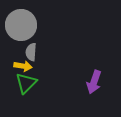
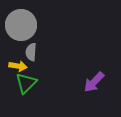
yellow arrow: moved 5 px left
purple arrow: rotated 25 degrees clockwise
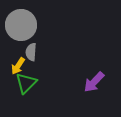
yellow arrow: rotated 114 degrees clockwise
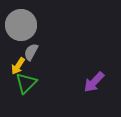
gray semicircle: rotated 24 degrees clockwise
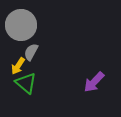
green triangle: rotated 35 degrees counterclockwise
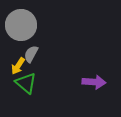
gray semicircle: moved 2 px down
purple arrow: rotated 130 degrees counterclockwise
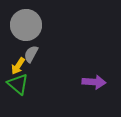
gray circle: moved 5 px right
green triangle: moved 8 px left, 1 px down
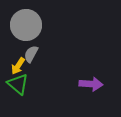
purple arrow: moved 3 px left, 2 px down
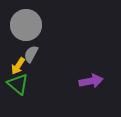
purple arrow: moved 3 px up; rotated 15 degrees counterclockwise
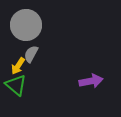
green triangle: moved 2 px left, 1 px down
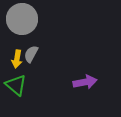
gray circle: moved 4 px left, 6 px up
yellow arrow: moved 1 px left, 7 px up; rotated 24 degrees counterclockwise
purple arrow: moved 6 px left, 1 px down
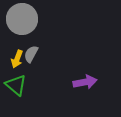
yellow arrow: rotated 12 degrees clockwise
